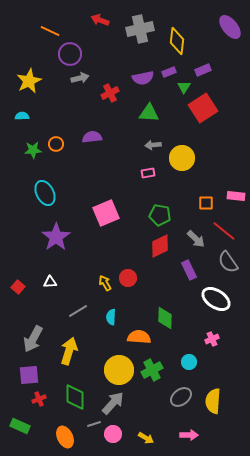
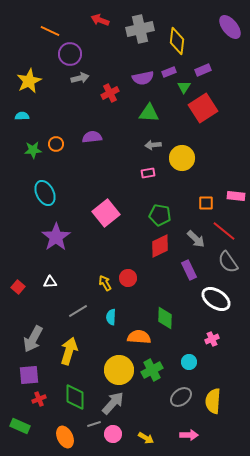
pink square at (106, 213): rotated 16 degrees counterclockwise
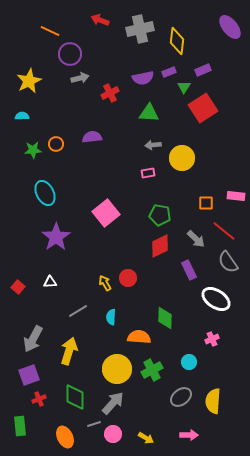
yellow circle at (119, 370): moved 2 px left, 1 px up
purple square at (29, 375): rotated 15 degrees counterclockwise
green rectangle at (20, 426): rotated 60 degrees clockwise
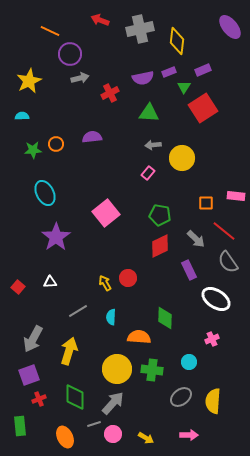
pink rectangle at (148, 173): rotated 40 degrees counterclockwise
green cross at (152, 370): rotated 35 degrees clockwise
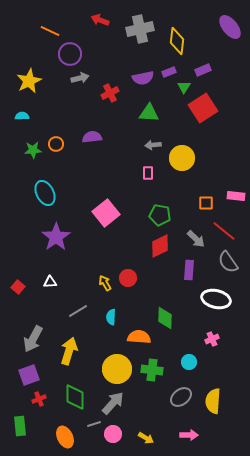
pink rectangle at (148, 173): rotated 40 degrees counterclockwise
purple rectangle at (189, 270): rotated 30 degrees clockwise
white ellipse at (216, 299): rotated 20 degrees counterclockwise
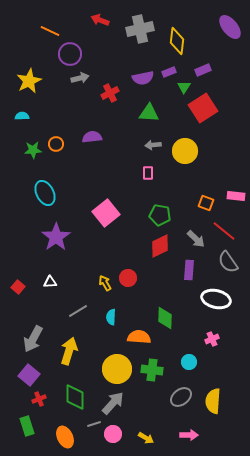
yellow circle at (182, 158): moved 3 px right, 7 px up
orange square at (206, 203): rotated 21 degrees clockwise
purple square at (29, 375): rotated 30 degrees counterclockwise
green rectangle at (20, 426): moved 7 px right; rotated 12 degrees counterclockwise
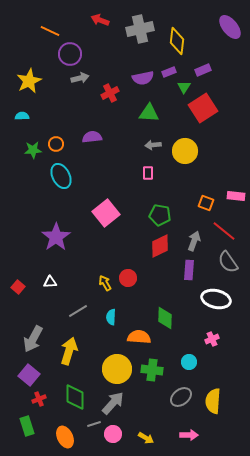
cyan ellipse at (45, 193): moved 16 px right, 17 px up
gray arrow at (196, 239): moved 2 px left, 2 px down; rotated 114 degrees counterclockwise
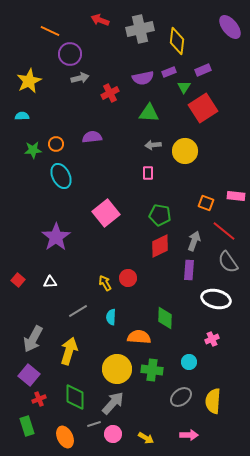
red square at (18, 287): moved 7 px up
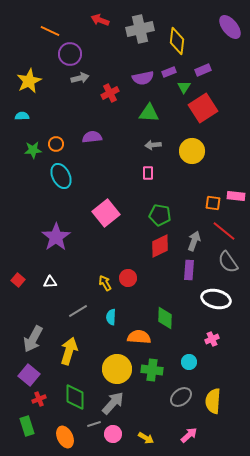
yellow circle at (185, 151): moved 7 px right
orange square at (206, 203): moved 7 px right; rotated 14 degrees counterclockwise
pink arrow at (189, 435): rotated 42 degrees counterclockwise
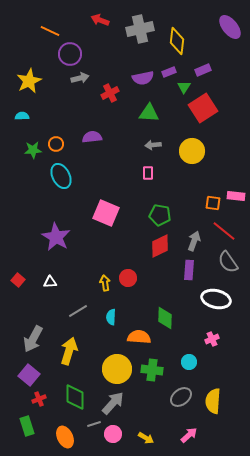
pink square at (106, 213): rotated 28 degrees counterclockwise
purple star at (56, 237): rotated 8 degrees counterclockwise
yellow arrow at (105, 283): rotated 21 degrees clockwise
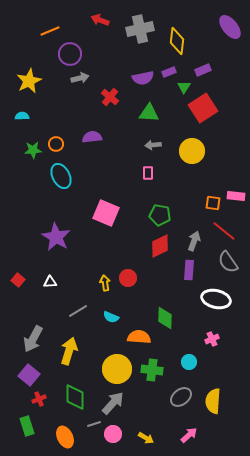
orange line at (50, 31): rotated 48 degrees counterclockwise
red cross at (110, 93): moved 4 px down; rotated 24 degrees counterclockwise
cyan semicircle at (111, 317): rotated 70 degrees counterclockwise
